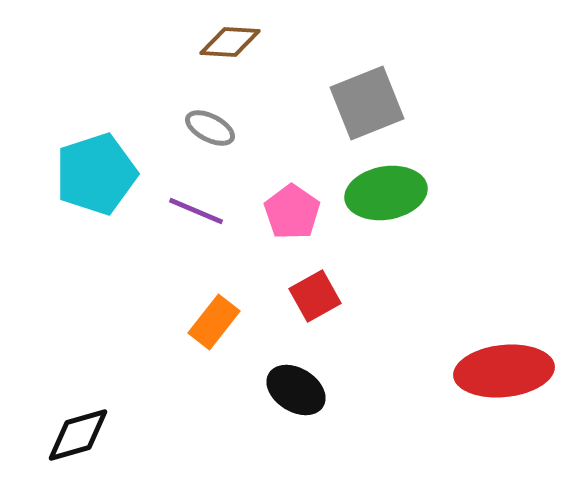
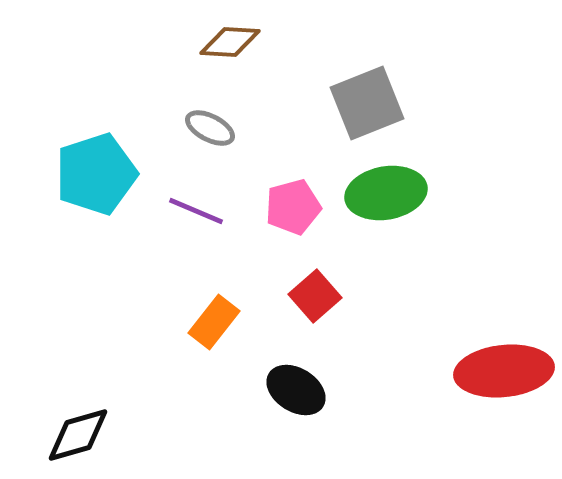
pink pentagon: moved 1 px right, 5 px up; rotated 22 degrees clockwise
red square: rotated 12 degrees counterclockwise
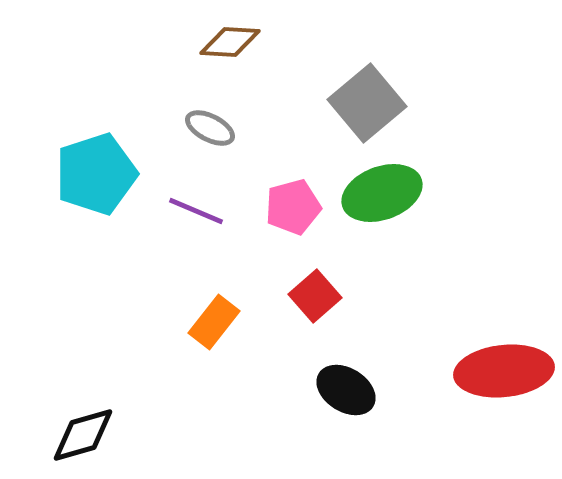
gray square: rotated 18 degrees counterclockwise
green ellipse: moved 4 px left; rotated 10 degrees counterclockwise
black ellipse: moved 50 px right
black diamond: moved 5 px right
